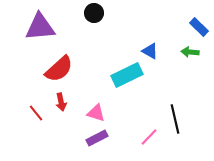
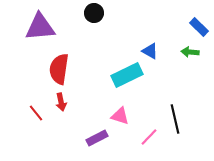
red semicircle: rotated 140 degrees clockwise
pink triangle: moved 24 px right, 3 px down
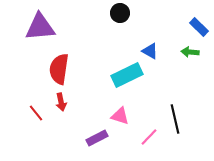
black circle: moved 26 px right
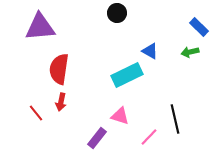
black circle: moved 3 px left
green arrow: rotated 18 degrees counterclockwise
red arrow: rotated 24 degrees clockwise
purple rectangle: rotated 25 degrees counterclockwise
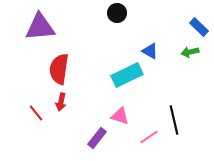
black line: moved 1 px left, 1 px down
pink line: rotated 12 degrees clockwise
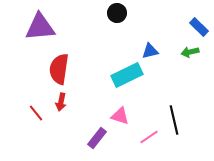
blue triangle: rotated 42 degrees counterclockwise
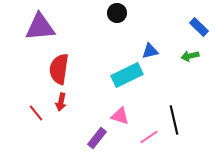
green arrow: moved 4 px down
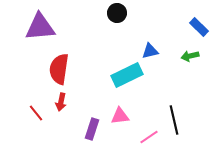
pink triangle: rotated 24 degrees counterclockwise
purple rectangle: moved 5 px left, 9 px up; rotated 20 degrees counterclockwise
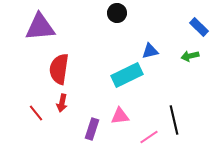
red arrow: moved 1 px right, 1 px down
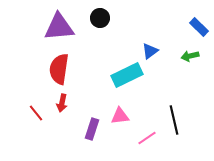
black circle: moved 17 px left, 5 px down
purple triangle: moved 19 px right
blue triangle: rotated 24 degrees counterclockwise
pink line: moved 2 px left, 1 px down
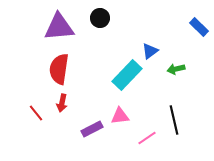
green arrow: moved 14 px left, 13 px down
cyan rectangle: rotated 20 degrees counterclockwise
purple rectangle: rotated 45 degrees clockwise
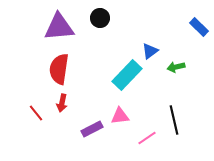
green arrow: moved 2 px up
